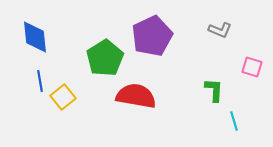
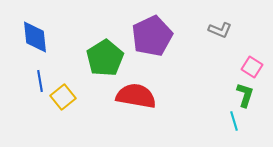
pink square: rotated 15 degrees clockwise
green L-shape: moved 31 px right, 5 px down; rotated 15 degrees clockwise
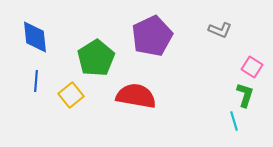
green pentagon: moved 9 px left
blue line: moved 4 px left; rotated 15 degrees clockwise
yellow square: moved 8 px right, 2 px up
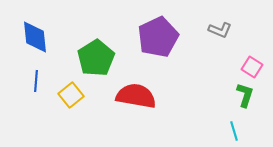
purple pentagon: moved 6 px right, 1 px down
cyan line: moved 10 px down
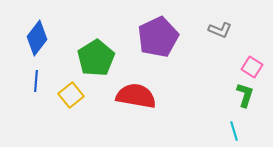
blue diamond: moved 2 px right, 1 px down; rotated 44 degrees clockwise
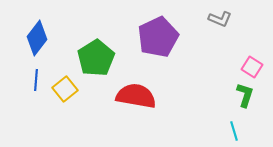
gray L-shape: moved 11 px up
blue line: moved 1 px up
yellow square: moved 6 px left, 6 px up
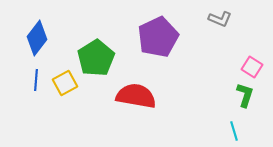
yellow square: moved 6 px up; rotated 10 degrees clockwise
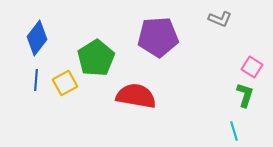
purple pentagon: rotated 21 degrees clockwise
